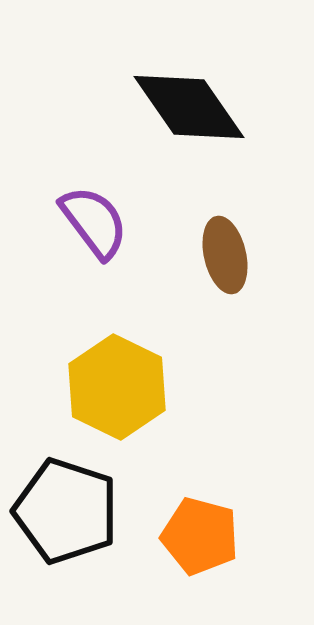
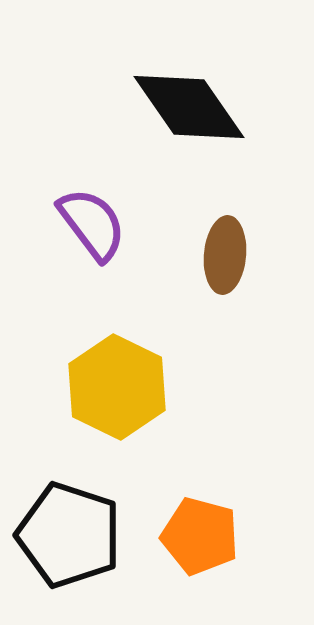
purple semicircle: moved 2 px left, 2 px down
brown ellipse: rotated 18 degrees clockwise
black pentagon: moved 3 px right, 24 px down
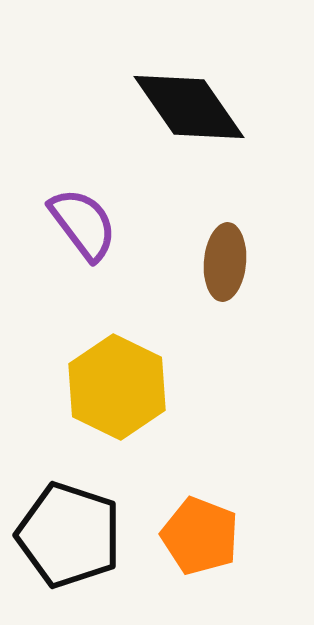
purple semicircle: moved 9 px left
brown ellipse: moved 7 px down
orange pentagon: rotated 6 degrees clockwise
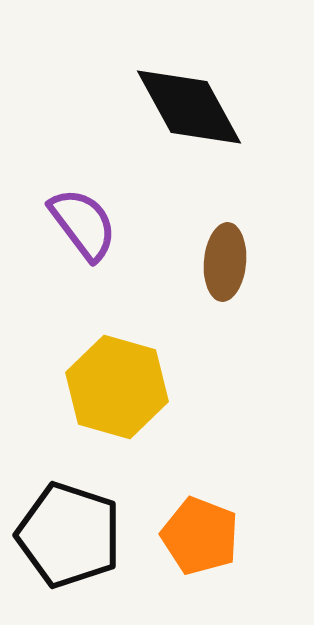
black diamond: rotated 6 degrees clockwise
yellow hexagon: rotated 10 degrees counterclockwise
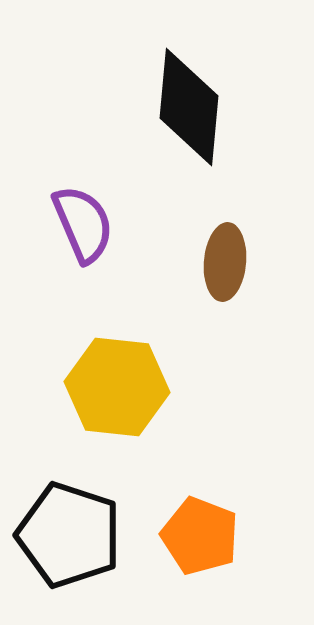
black diamond: rotated 34 degrees clockwise
purple semicircle: rotated 14 degrees clockwise
yellow hexagon: rotated 10 degrees counterclockwise
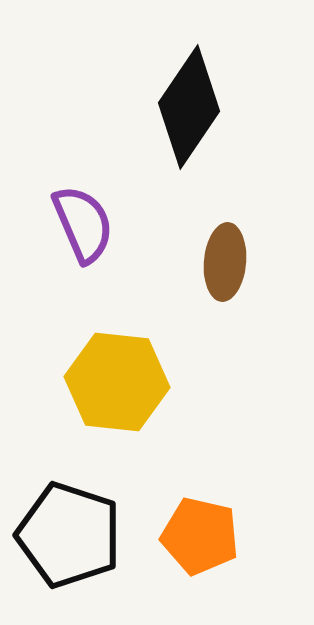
black diamond: rotated 29 degrees clockwise
yellow hexagon: moved 5 px up
orange pentagon: rotated 8 degrees counterclockwise
